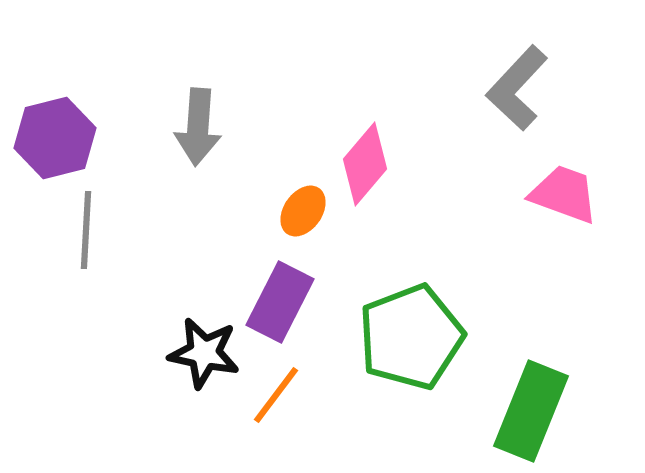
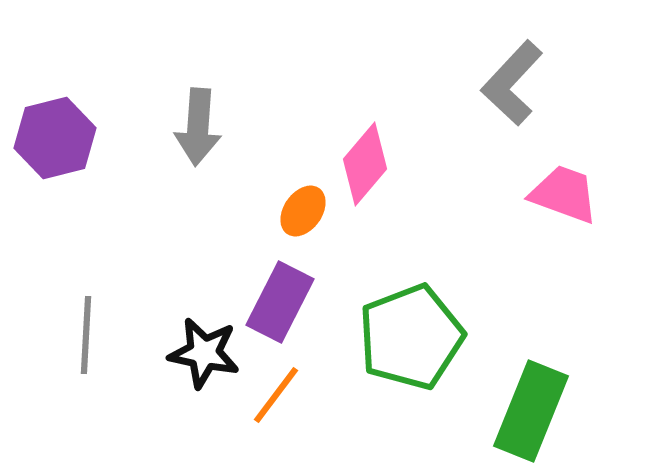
gray L-shape: moved 5 px left, 5 px up
gray line: moved 105 px down
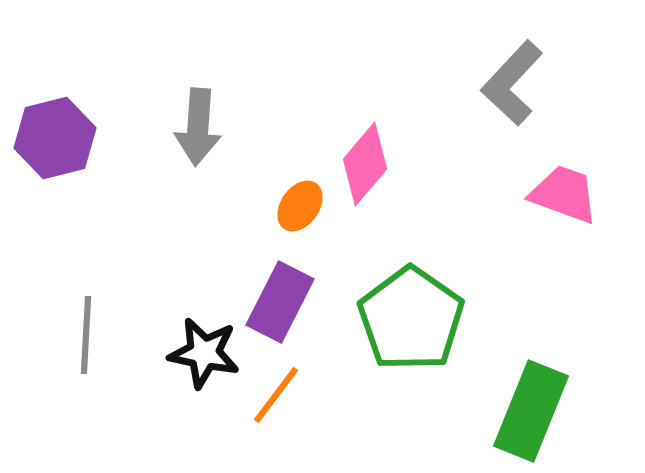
orange ellipse: moved 3 px left, 5 px up
green pentagon: moved 18 px up; rotated 16 degrees counterclockwise
